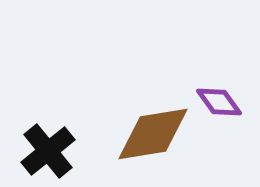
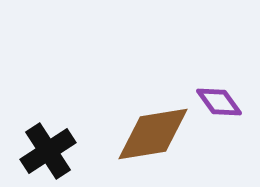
black cross: rotated 6 degrees clockwise
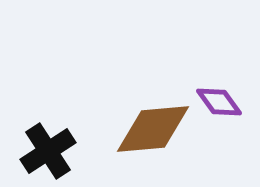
brown diamond: moved 5 px up; rotated 4 degrees clockwise
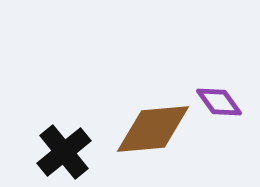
black cross: moved 16 px right, 1 px down; rotated 6 degrees counterclockwise
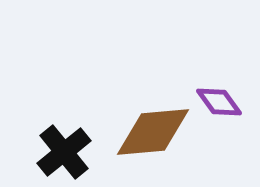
brown diamond: moved 3 px down
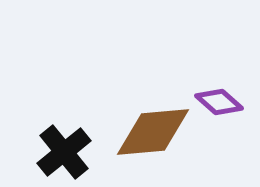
purple diamond: rotated 12 degrees counterclockwise
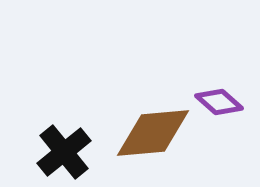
brown diamond: moved 1 px down
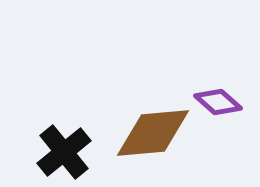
purple diamond: moved 1 px left
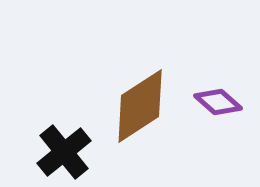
brown diamond: moved 13 px left, 27 px up; rotated 28 degrees counterclockwise
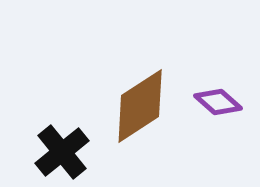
black cross: moved 2 px left
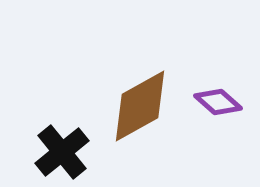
brown diamond: rotated 4 degrees clockwise
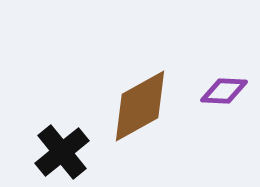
purple diamond: moved 6 px right, 11 px up; rotated 39 degrees counterclockwise
